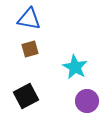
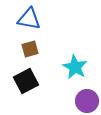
black square: moved 15 px up
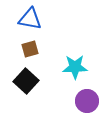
blue triangle: moved 1 px right
cyan star: rotated 30 degrees counterclockwise
black square: rotated 20 degrees counterclockwise
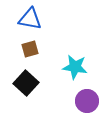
cyan star: rotated 10 degrees clockwise
black square: moved 2 px down
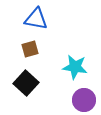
blue triangle: moved 6 px right
purple circle: moved 3 px left, 1 px up
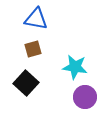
brown square: moved 3 px right
purple circle: moved 1 px right, 3 px up
